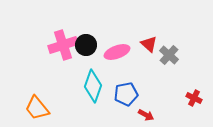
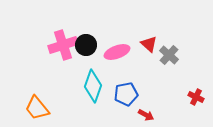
red cross: moved 2 px right, 1 px up
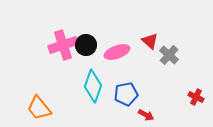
red triangle: moved 1 px right, 3 px up
orange trapezoid: moved 2 px right
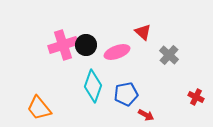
red triangle: moved 7 px left, 9 px up
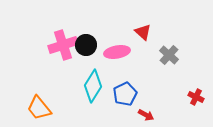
pink ellipse: rotated 10 degrees clockwise
cyan diamond: rotated 12 degrees clockwise
blue pentagon: moved 1 px left; rotated 15 degrees counterclockwise
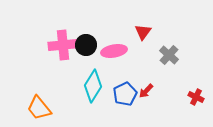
red triangle: rotated 24 degrees clockwise
pink cross: rotated 12 degrees clockwise
pink ellipse: moved 3 px left, 1 px up
red arrow: moved 24 px up; rotated 105 degrees clockwise
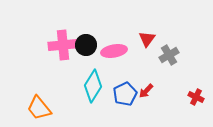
red triangle: moved 4 px right, 7 px down
gray cross: rotated 18 degrees clockwise
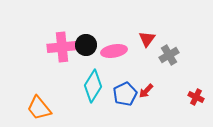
pink cross: moved 1 px left, 2 px down
